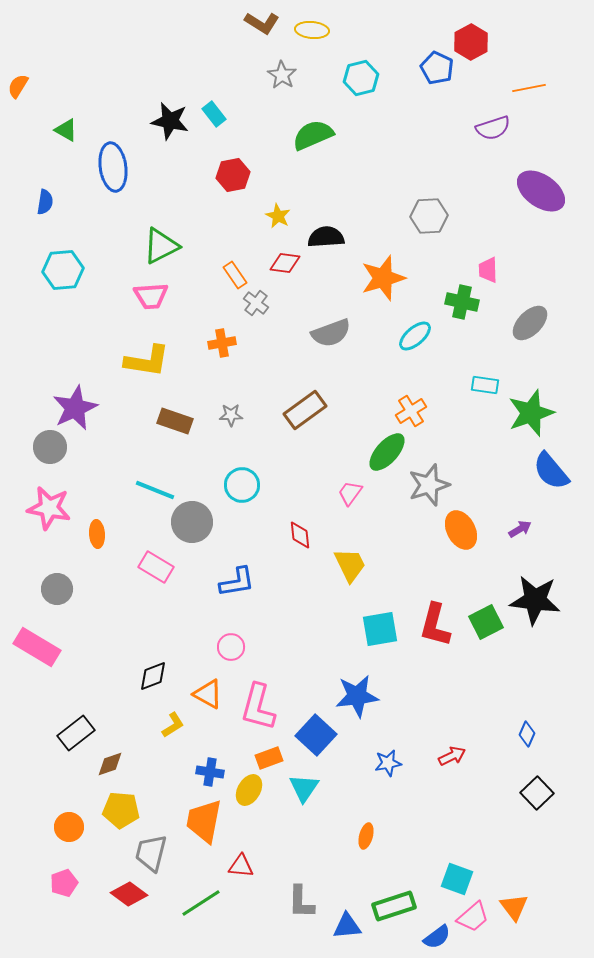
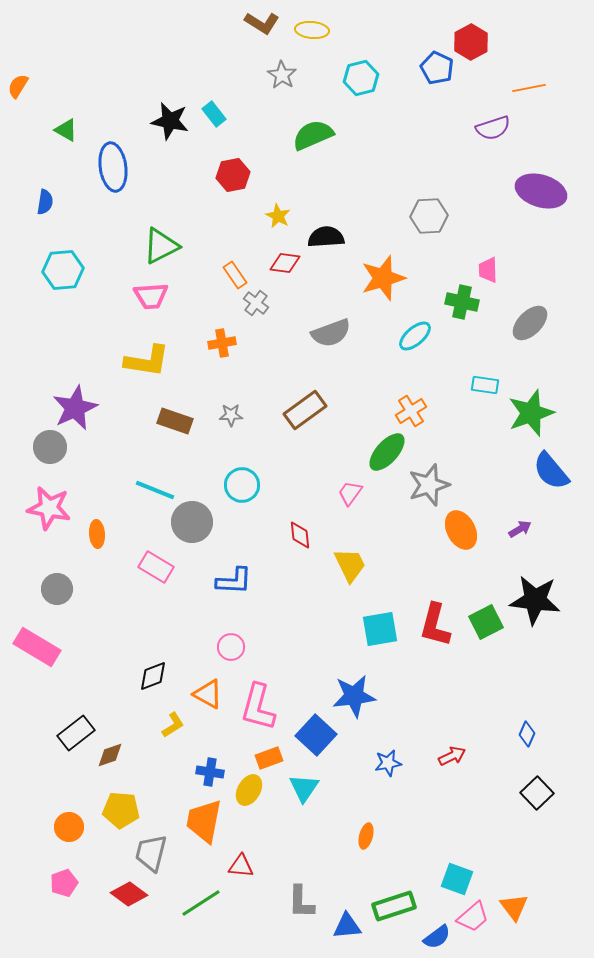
purple ellipse at (541, 191): rotated 18 degrees counterclockwise
blue L-shape at (237, 582): moved 3 px left, 1 px up; rotated 12 degrees clockwise
blue star at (357, 696): moved 3 px left
brown diamond at (110, 764): moved 9 px up
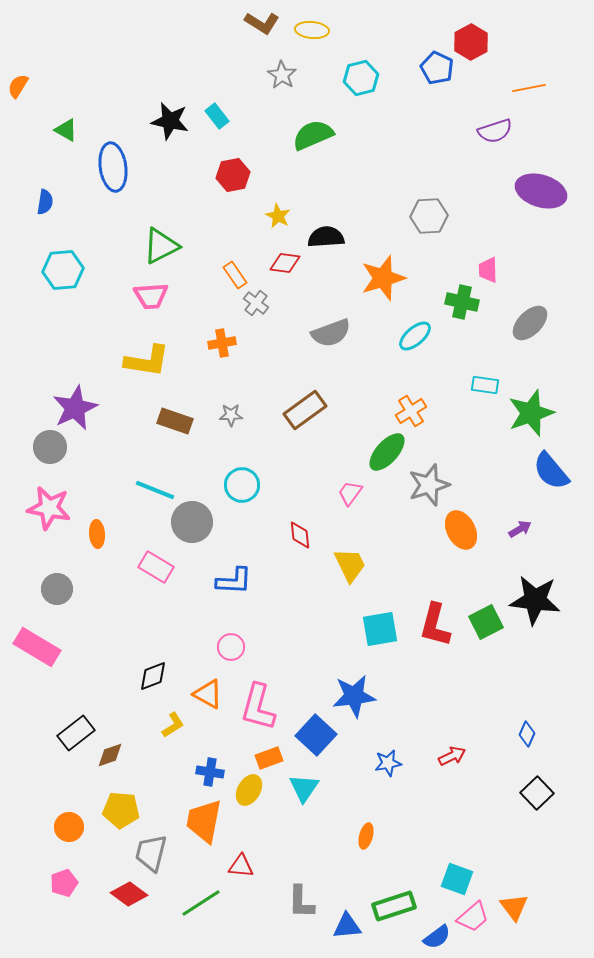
cyan rectangle at (214, 114): moved 3 px right, 2 px down
purple semicircle at (493, 128): moved 2 px right, 3 px down
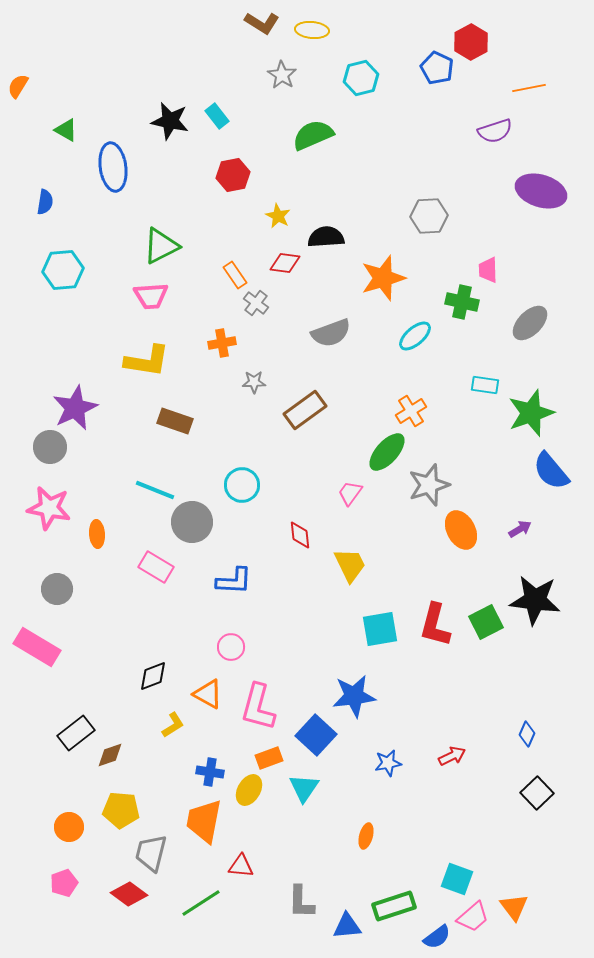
gray star at (231, 415): moved 23 px right, 33 px up
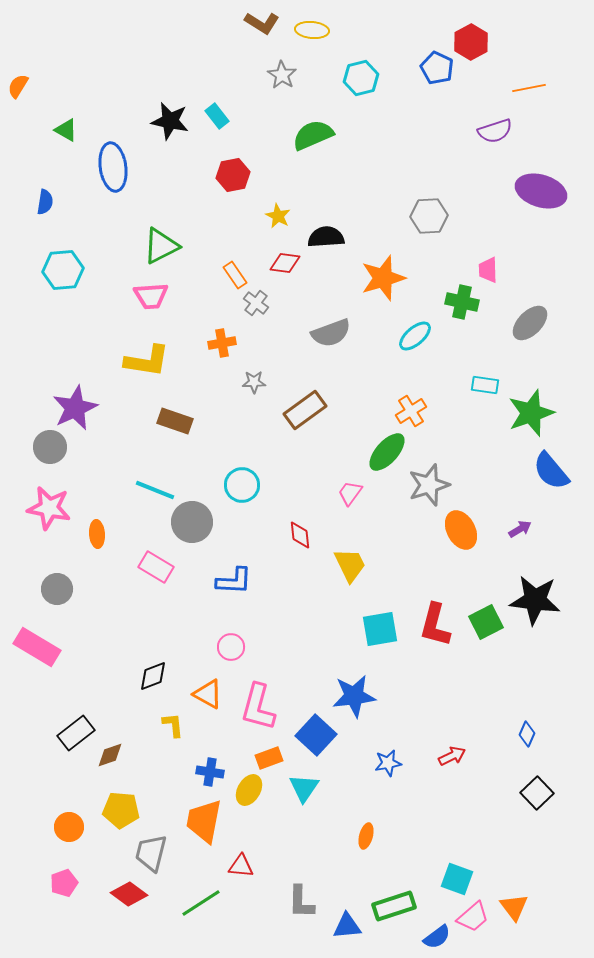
yellow L-shape at (173, 725): rotated 64 degrees counterclockwise
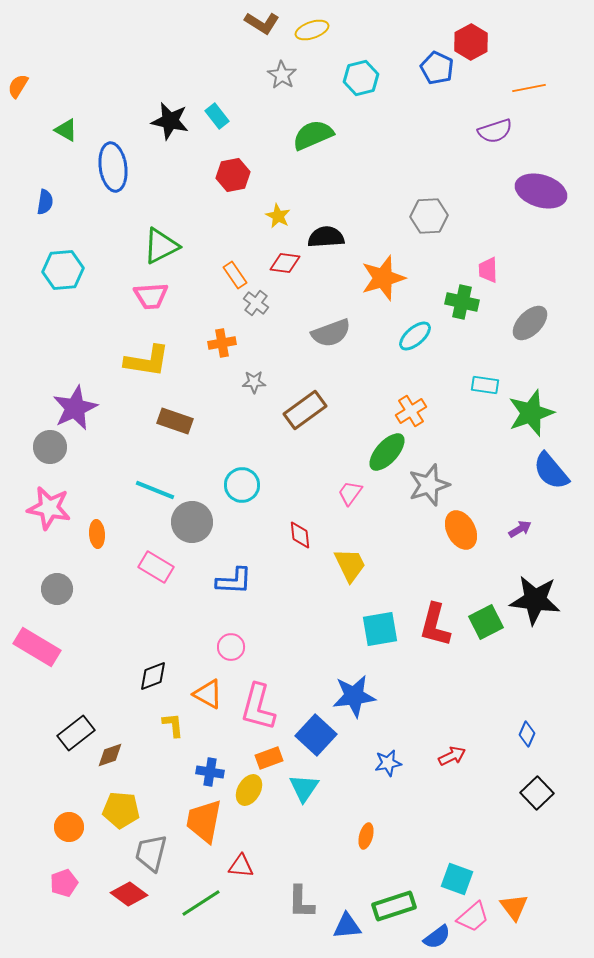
yellow ellipse at (312, 30): rotated 24 degrees counterclockwise
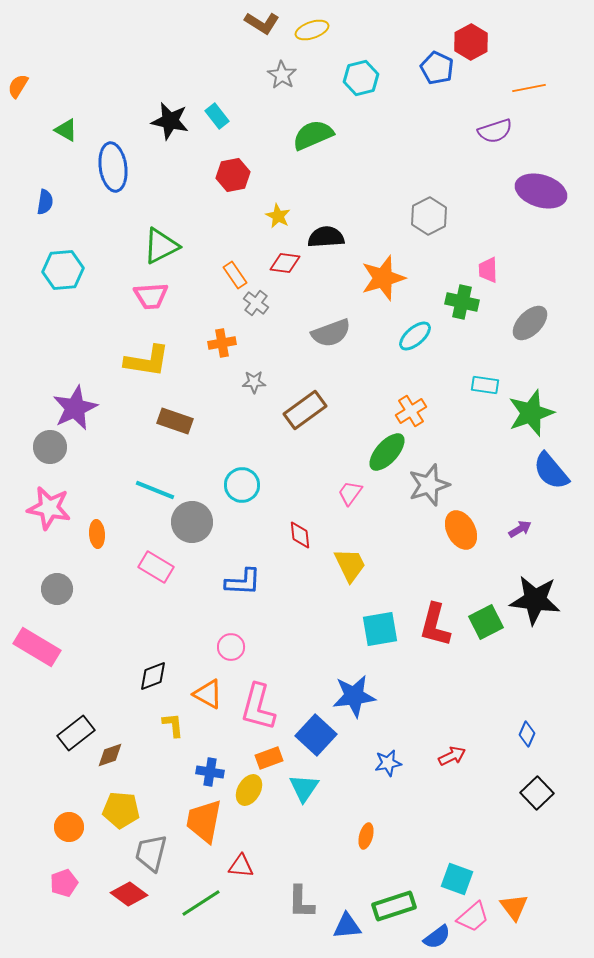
gray hexagon at (429, 216): rotated 24 degrees counterclockwise
blue L-shape at (234, 581): moved 9 px right, 1 px down
